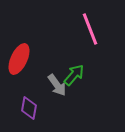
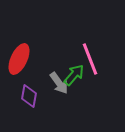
pink line: moved 30 px down
gray arrow: moved 2 px right, 2 px up
purple diamond: moved 12 px up
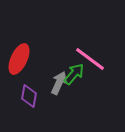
pink line: rotated 32 degrees counterclockwise
green arrow: moved 1 px up
gray arrow: rotated 120 degrees counterclockwise
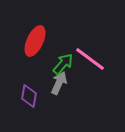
red ellipse: moved 16 px right, 18 px up
green arrow: moved 11 px left, 10 px up
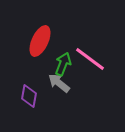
red ellipse: moved 5 px right
green arrow: rotated 20 degrees counterclockwise
gray arrow: rotated 75 degrees counterclockwise
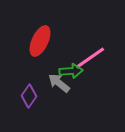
pink line: moved 1 px up; rotated 72 degrees counterclockwise
green arrow: moved 8 px right, 7 px down; rotated 65 degrees clockwise
purple diamond: rotated 25 degrees clockwise
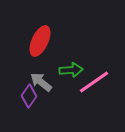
pink line: moved 4 px right, 24 px down
green arrow: moved 1 px up
gray arrow: moved 18 px left, 1 px up
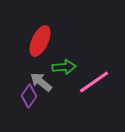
green arrow: moved 7 px left, 3 px up
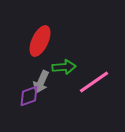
gray arrow: rotated 105 degrees counterclockwise
purple diamond: rotated 35 degrees clockwise
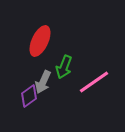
green arrow: rotated 115 degrees clockwise
gray arrow: moved 2 px right
purple diamond: rotated 15 degrees counterclockwise
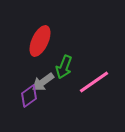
gray arrow: rotated 30 degrees clockwise
